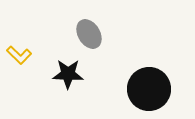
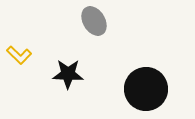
gray ellipse: moved 5 px right, 13 px up
black circle: moved 3 px left
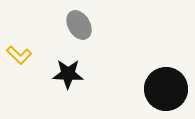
gray ellipse: moved 15 px left, 4 px down
black circle: moved 20 px right
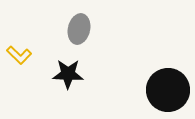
gray ellipse: moved 4 px down; rotated 44 degrees clockwise
black circle: moved 2 px right, 1 px down
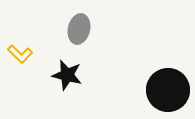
yellow L-shape: moved 1 px right, 1 px up
black star: moved 1 px left, 1 px down; rotated 12 degrees clockwise
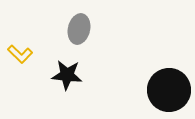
black star: rotated 8 degrees counterclockwise
black circle: moved 1 px right
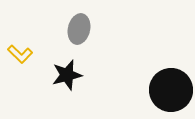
black star: rotated 20 degrees counterclockwise
black circle: moved 2 px right
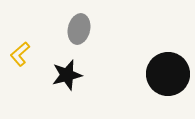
yellow L-shape: rotated 95 degrees clockwise
black circle: moved 3 px left, 16 px up
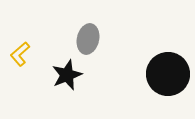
gray ellipse: moved 9 px right, 10 px down
black star: rotated 8 degrees counterclockwise
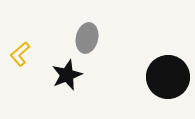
gray ellipse: moved 1 px left, 1 px up
black circle: moved 3 px down
